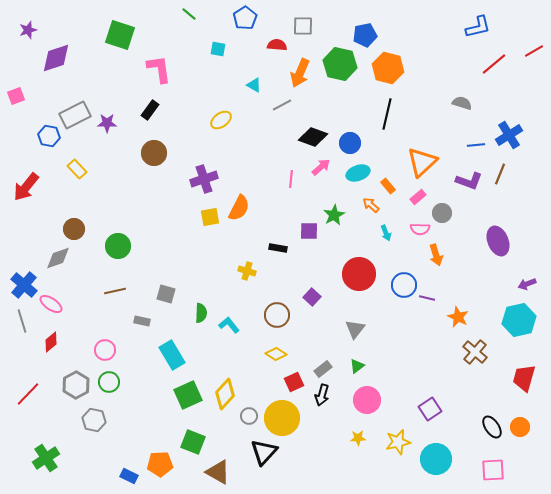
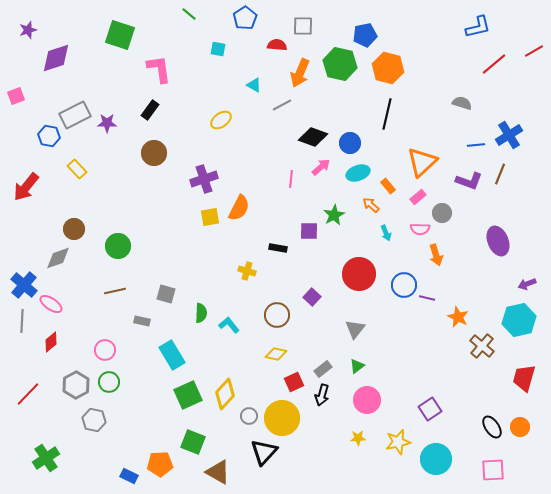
gray line at (22, 321): rotated 20 degrees clockwise
brown cross at (475, 352): moved 7 px right, 6 px up
yellow diamond at (276, 354): rotated 20 degrees counterclockwise
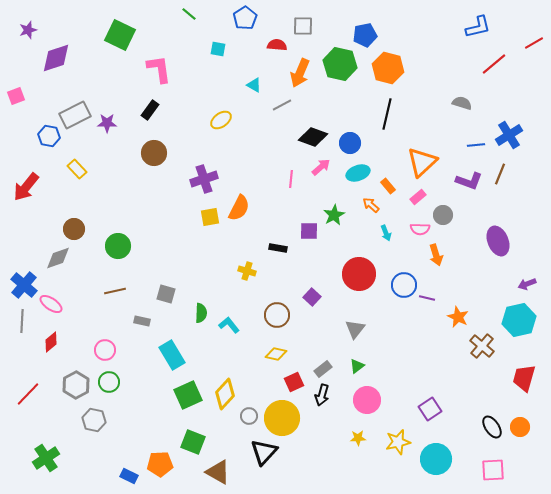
green square at (120, 35): rotated 8 degrees clockwise
red line at (534, 51): moved 8 px up
gray circle at (442, 213): moved 1 px right, 2 px down
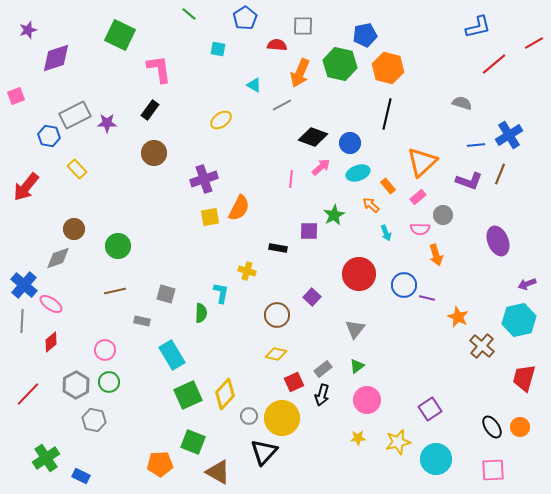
cyan L-shape at (229, 325): moved 8 px left, 32 px up; rotated 50 degrees clockwise
blue rectangle at (129, 476): moved 48 px left
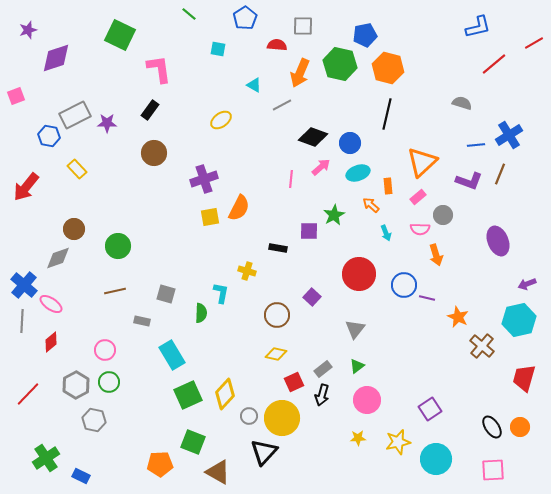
orange rectangle at (388, 186): rotated 35 degrees clockwise
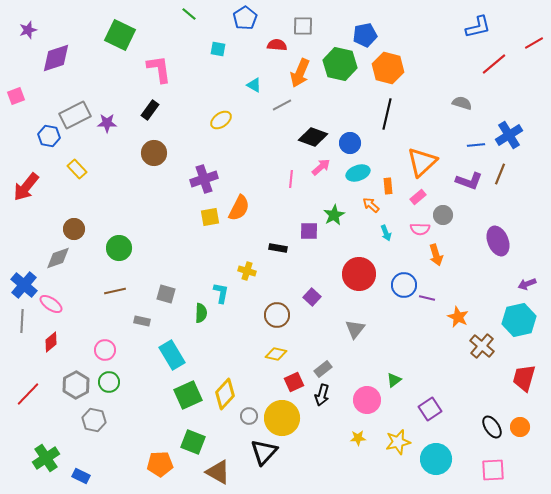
green circle at (118, 246): moved 1 px right, 2 px down
green triangle at (357, 366): moved 37 px right, 14 px down
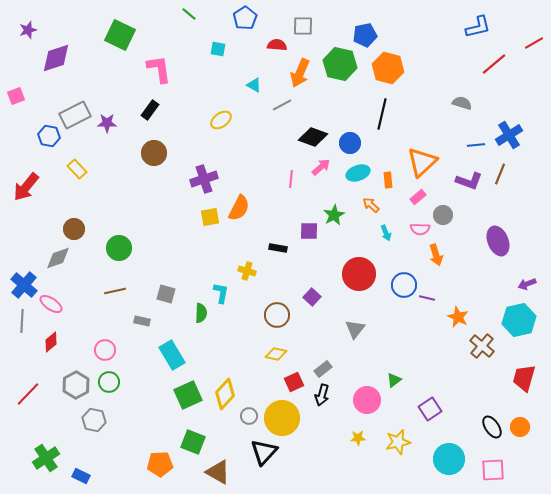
black line at (387, 114): moved 5 px left
orange rectangle at (388, 186): moved 6 px up
cyan circle at (436, 459): moved 13 px right
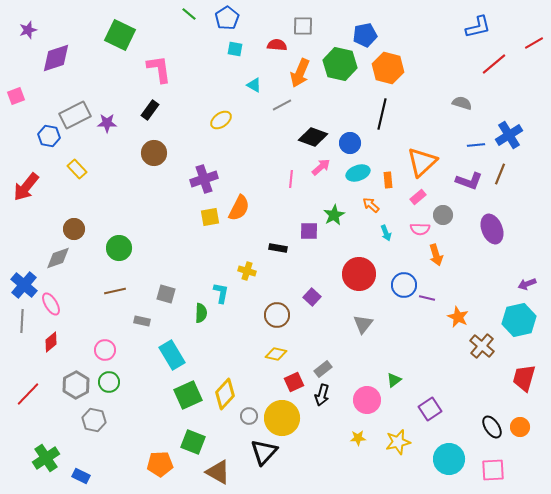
blue pentagon at (245, 18): moved 18 px left
cyan square at (218, 49): moved 17 px right
purple ellipse at (498, 241): moved 6 px left, 12 px up
pink ellipse at (51, 304): rotated 25 degrees clockwise
gray triangle at (355, 329): moved 8 px right, 5 px up
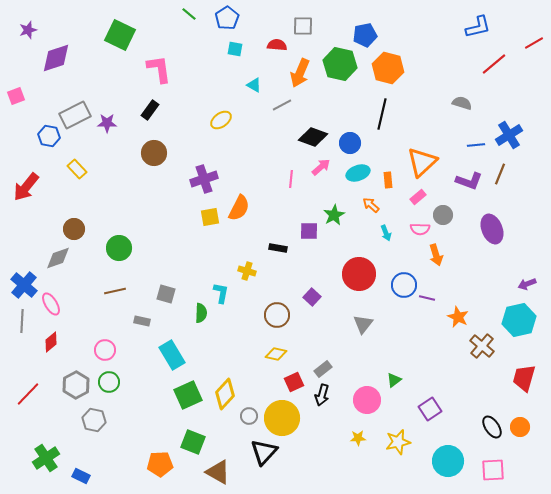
cyan circle at (449, 459): moved 1 px left, 2 px down
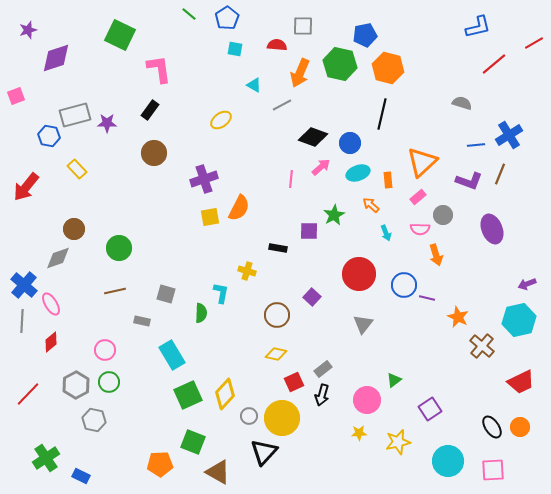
gray rectangle at (75, 115): rotated 12 degrees clockwise
red trapezoid at (524, 378): moved 3 px left, 4 px down; rotated 132 degrees counterclockwise
yellow star at (358, 438): moved 1 px right, 5 px up
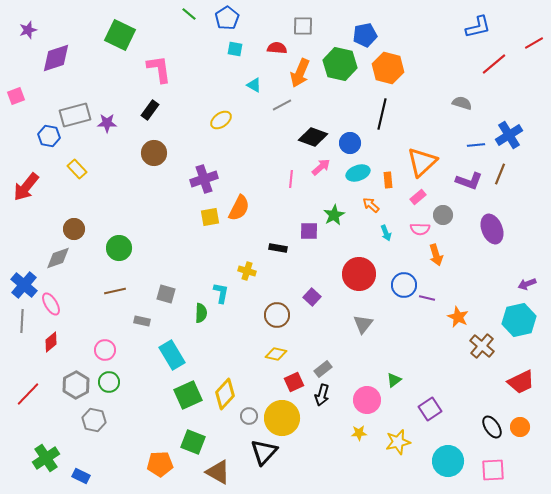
red semicircle at (277, 45): moved 3 px down
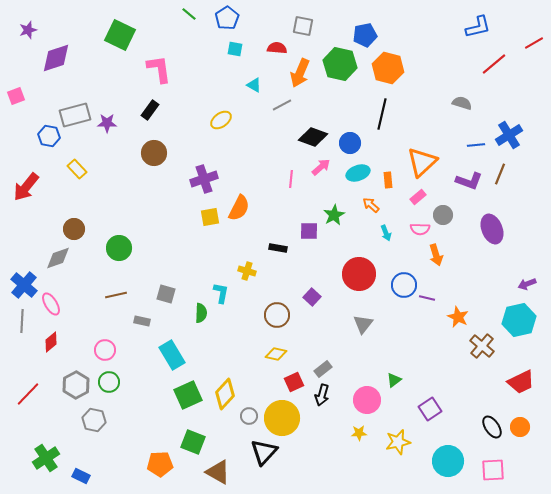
gray square at (303, 26): rotated 10 degrees clockwise
brown line at (115, 291): moved 1 px right, 4 px down
